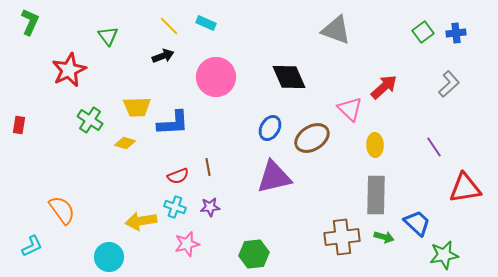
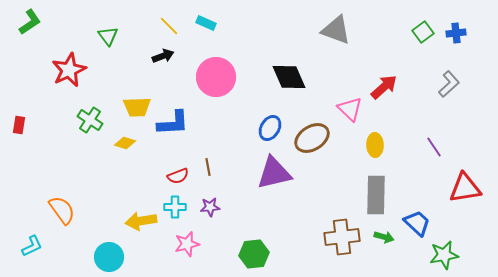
green L-shape: rotated 32 degrees clockwise
purple triangle: moved 4 px up
cyan cross: rotated 20 degrees counterclockwise
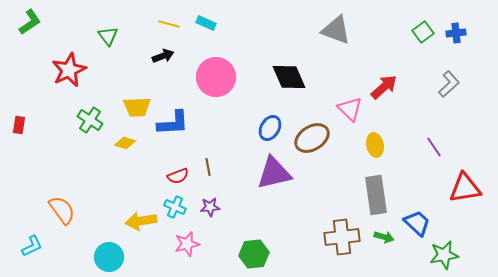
yellow line: moved 2 px up; rotated 30 degrees counterclockwise
yellow ellipse: rotated 10 degrees counterclockwise
gray rectangle: rotated 9 degrees counterclockwise
cyan cross: rotated 25 degrees clockwise
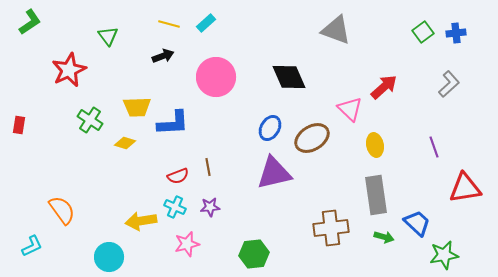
cyan rectangle: rotated 66 degrees counterclockwise
purple line: rotated 15 degrees clockwise
brown cross: moved 11 px left, 9 px up
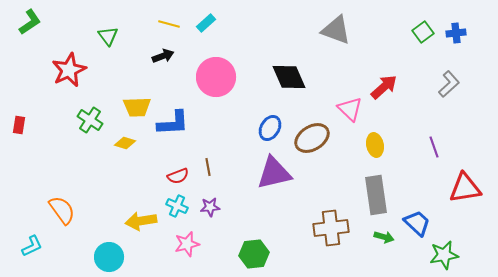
cyan cross: moved 2 px right, 1 px up
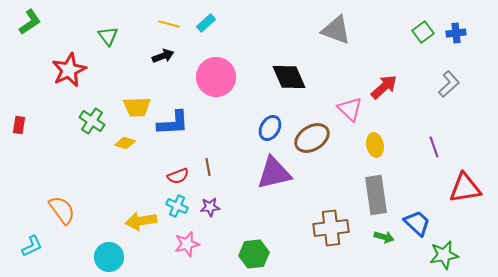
green cross: moved 2 px right, 1 px down
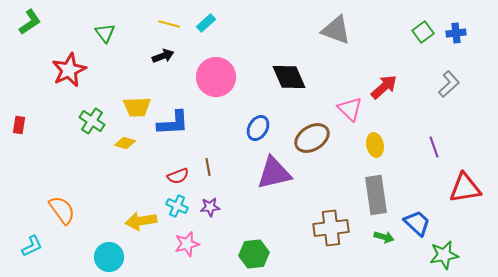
green triangle: moved 3 px left, 3 px up
blue ellipse: moved 12 px left
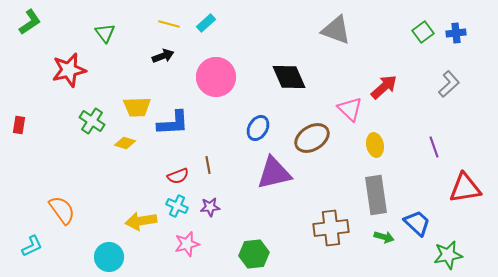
red star: rotated 12 degrees clockwise
brown line: moved 2 px up
green star: moved 4 px right
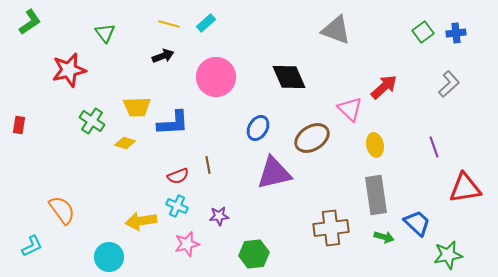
purple star: moved 9 px right, 9 px down
